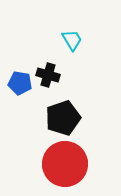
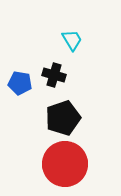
black cross: moved 6 px right
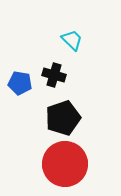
cyan trapezoid: rotated 15 degrees counterclockwise
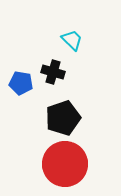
black cross: moved 1 px left, 3 px up
blue pentagon: moved 1 px right
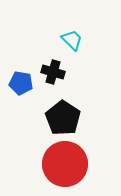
black pentagon: rotated 20 degrees counterclockwise
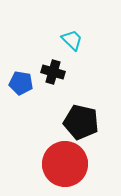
black pentagon: moved 18 px right, 4 px down; rotated 20 degrees counterclockwise
